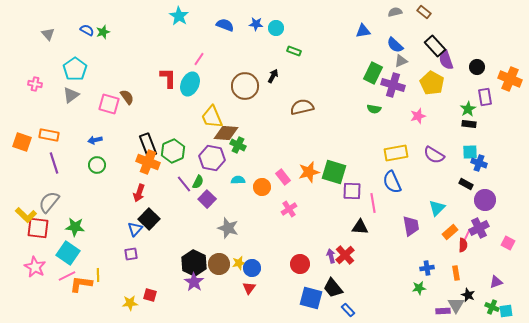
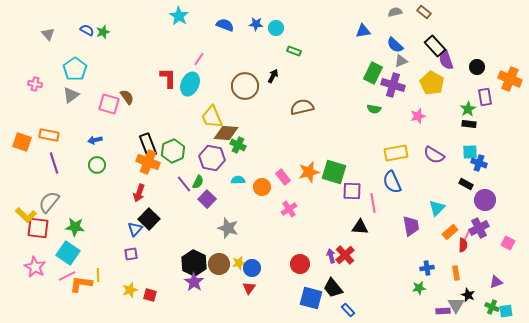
yellow star at (130, 303): moved 13 px up; rotated 14 degrees counterclockwise
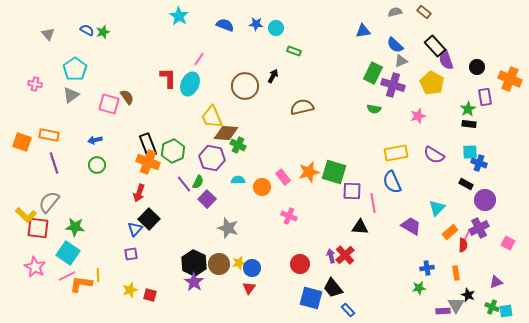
pink cross at (289, 209): moved 7 px down; rotated 35 degrees counterclockwise
purple trapezoid at (411, 226): rotated 50 degrees counterclockwise
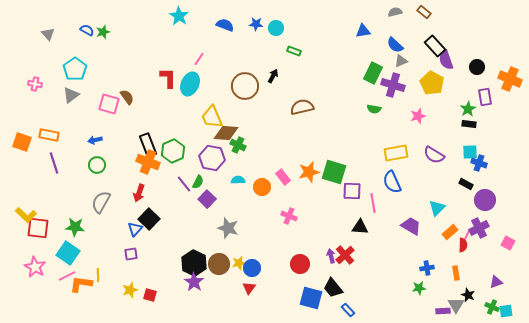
gray semicircle at (49, 202): moved 52 px right; rotated 10 degrees counterclockwise
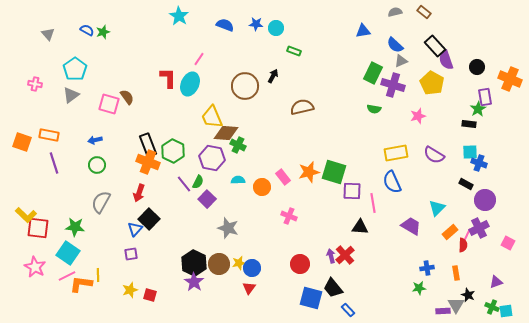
green star at (468, 109): moved 10 px right
green hexagon at (173, 151): rotated 10 degrees counterclockwise
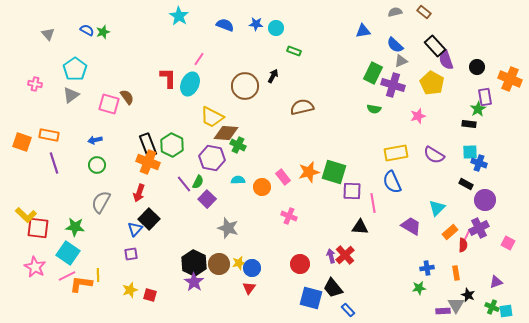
yellow trapezoid at (212, 117): rotated 40 degrees counterclockwise
green hexagon at (173, 151): moved 1 px left, 6 px up
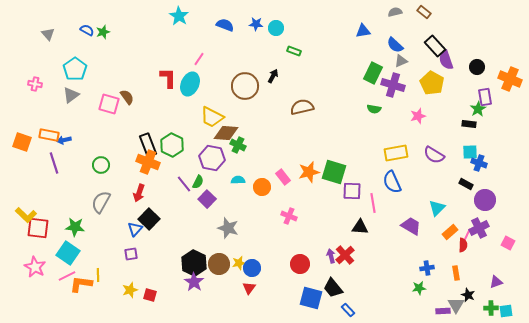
blue arrow at (95, 140): moved 31 px left
green circle at (97, 165): moved 4 px right
green cross at (492, 307): moved 1 px left, 1 px down; rotated 24 degrees counterclockwise
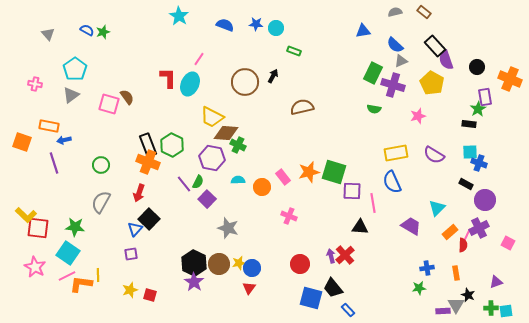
brown circle at (245, 86): moved 4 px up
orange rectangle at (49, 135): moved 9 px up
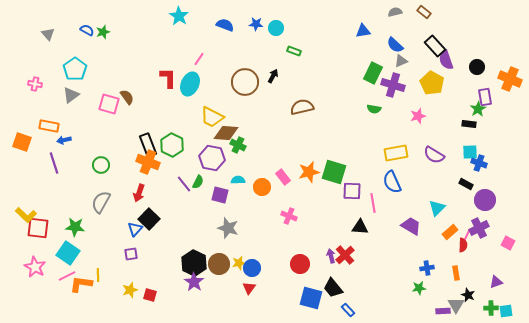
purple square at (207, 199): moved 13 px right, 4 px up; rotated 30 degrees counterclockwise
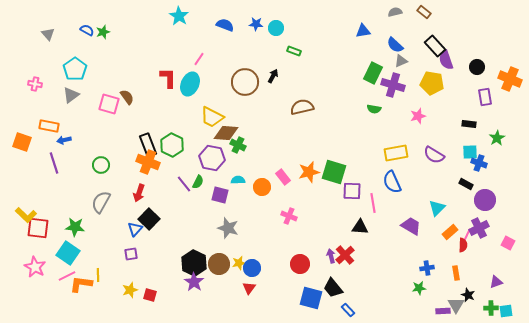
yellow pentagon at (432, 83): rotated 20 degrees counterclockwise
green star at (478, 109): moved 19 px right, 29 px down
